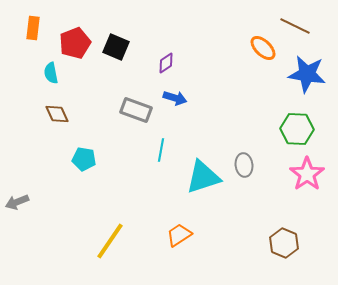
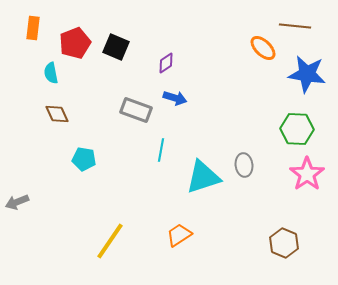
brown line: rotated 20 degrees counterclockwise
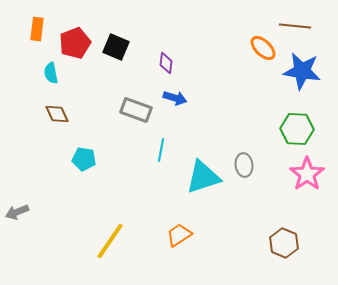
orange rectangle: moved 4 px right, 1 px down
purple diamond: rotated 50 degrees counterclockwise
blue star: moved 5 px left, 3 px up
gray arrow: moved 10 px down
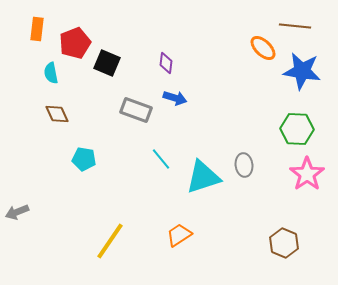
black square: moved 9 px left, 16 px down
cyan line: moved 9 px down; rotated 50 degrees counterclockwise
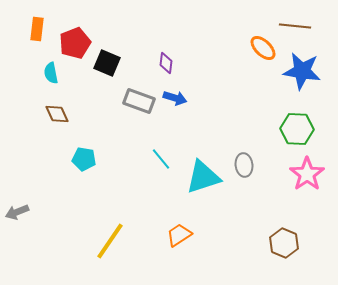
gray rectangle: moved 3 px right, 9 px up
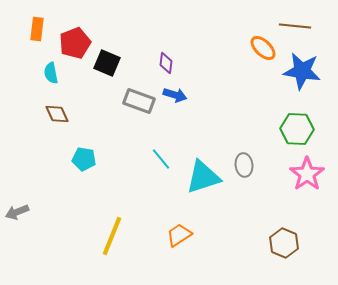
blue arrow: moved 3 px up
yellow line: moved 2 px right, 5 px up; rotated 12 degrees counterclockwise
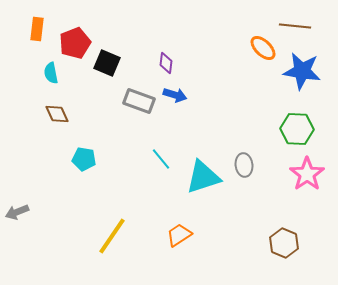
yellow line: rotated 12 degrees clockwise
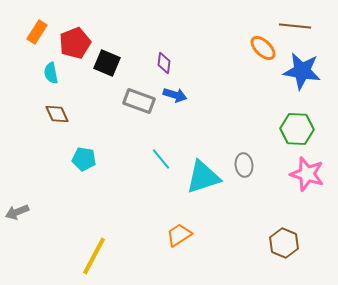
orange rectangle: moved 3 px down; rotated 25 degrees clockwise
purple diamond: moved 2 px left
pink star: rotated 20 degrees counterclockwise
yellow line: moved 18 px left, 20 px down; rotated 6 degrees counterclockwise
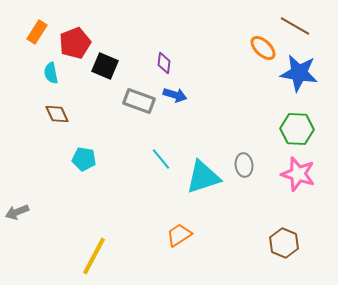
brown line: rotated 24 degrees clockwise
black square: moved 2 px left, 3 px down
blue star: moved 3 px left, 2 px down
pink star: moved 9 px left
